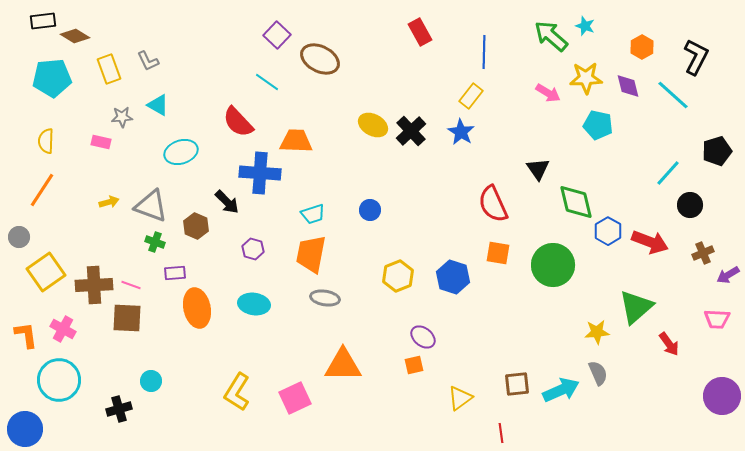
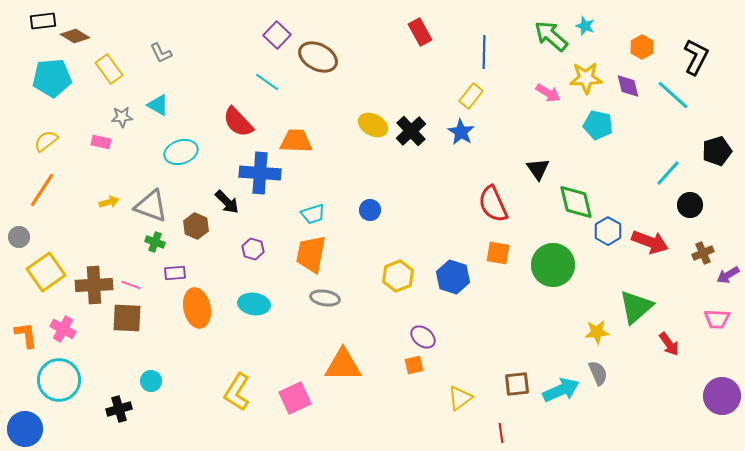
brown ellipse at (320, 59): moved 2 px left, 2 px up
gray L-shape at (148, 61): moved 13 px right, 8 px up
yellow rectangle at (109, 69): rotated 16 degrees counterclockwise
yellow semicircle at (46, 141): rotated 50 degrees clockwise
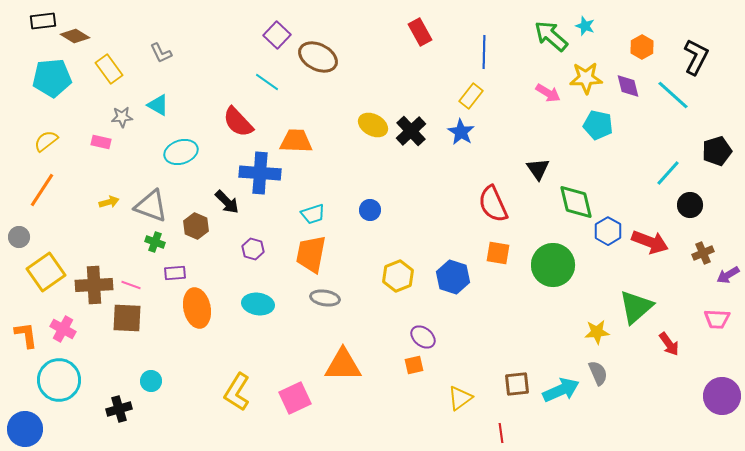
cyan ellipse at (254, 304): moved 4 px right
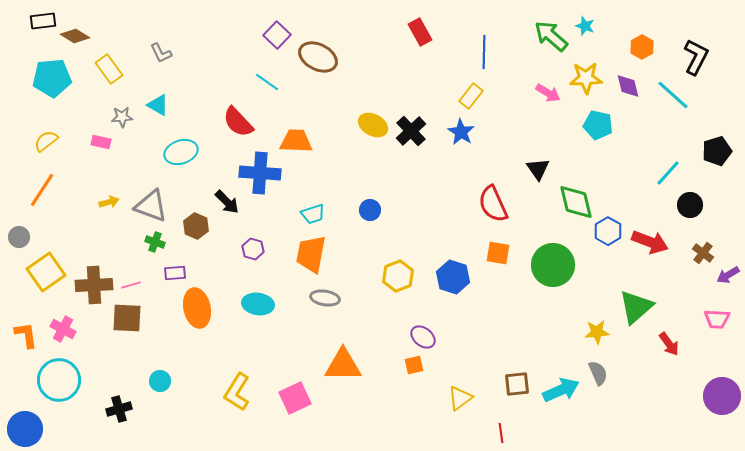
brown cross at (703, 253): rotated 30 degrees counterclockwise
pink line at (131, 285): rotated 36 degrees counterclockwise
cyan circle at (151, 381): moved 9 px right
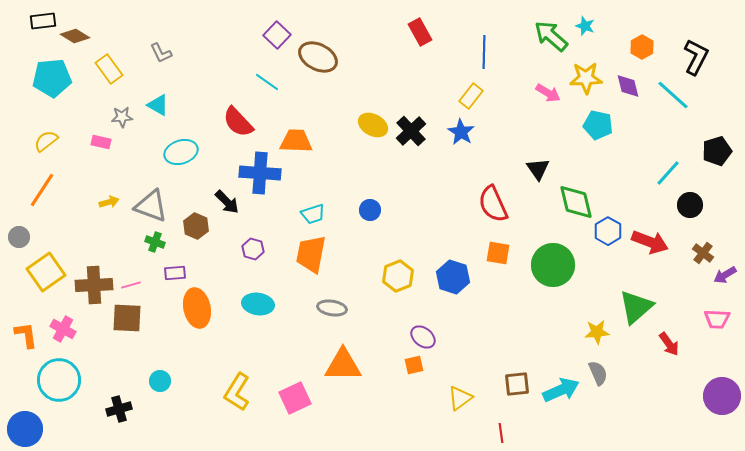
purple arrow at (728, 275): moved 3 px left
gray ellipse at (325, 298): moved 7 px right, 10 px down
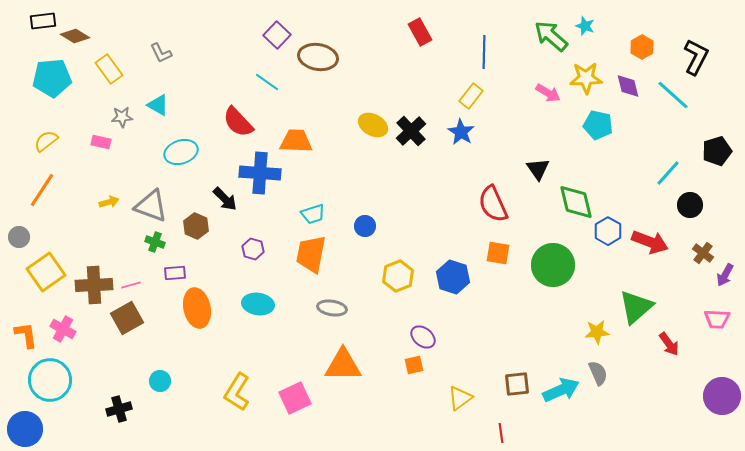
brown ellipse at (318, 57): rotated 18 degrees counterclockwise
black arrow at (227, 202): moved 2 px left, 3 px up
blue circle at (370, 210): moved 5 px left, 16 px down
purple arrow at (725, 275): rotated 30 degrees counterclockwise
brown square at (127, 318): rotated 32 degrees counterclockwise
cyan circle at (59, 380): moved 9 px left
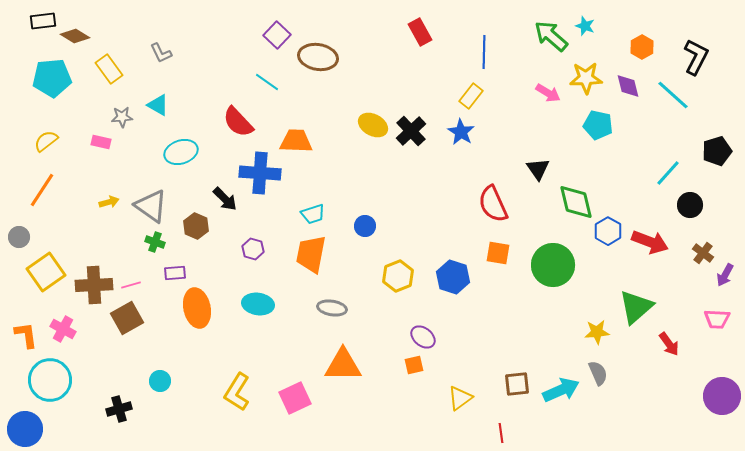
gray triangle at (151, 206): rotated 15 degrees clockwise
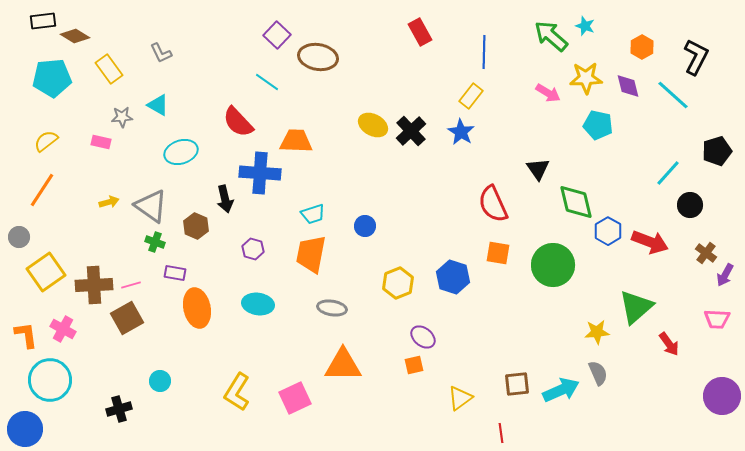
black arrow at (225, 199): rotated 32 degrees clockwise
brown cross at (703, 253): moved 3 px right
purple rectangle at (175, 273): rotated 15 degrees clockwise
yellow hexagon at (398, 276): moved 7 px down
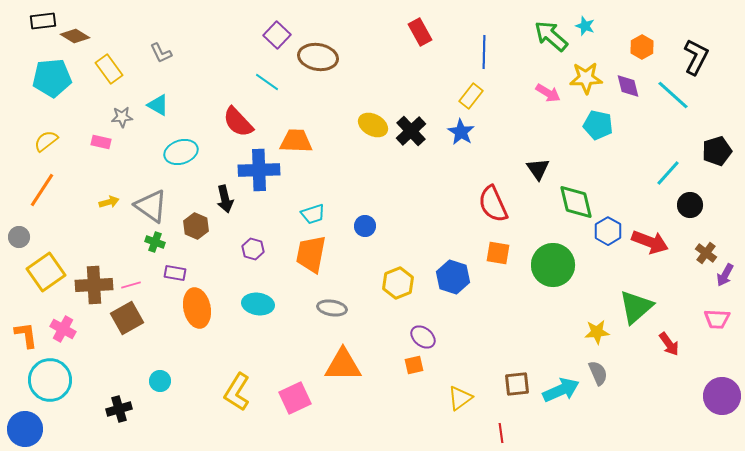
blue cross at (260, 173): moved 1 px left, 3 px up; rotated 6 degrees counterclockwise
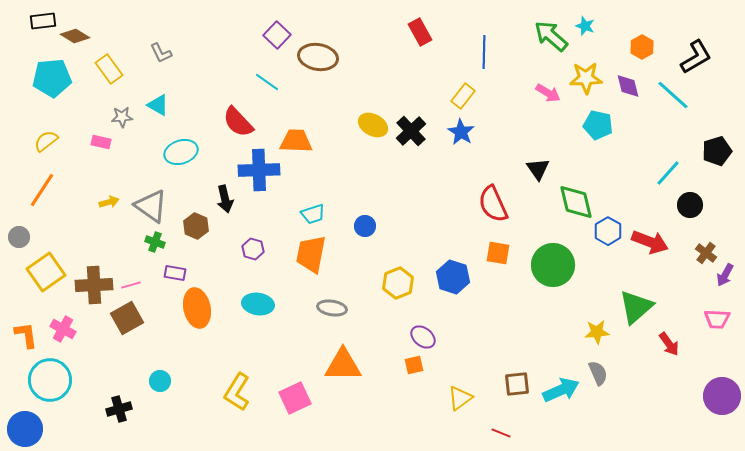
black L-shape at (696, 57): rotated 33 degrees clockwise
yellow rectangle at (471, 96): moved 8 px left
red line at (501, 433): rotated 60 degrees counterclockwise
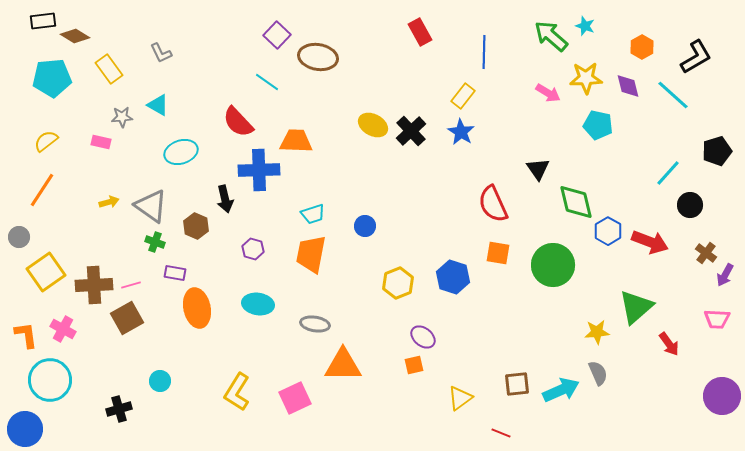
gray ellipse at (332, 308): moved 17 px left, 16 px down
